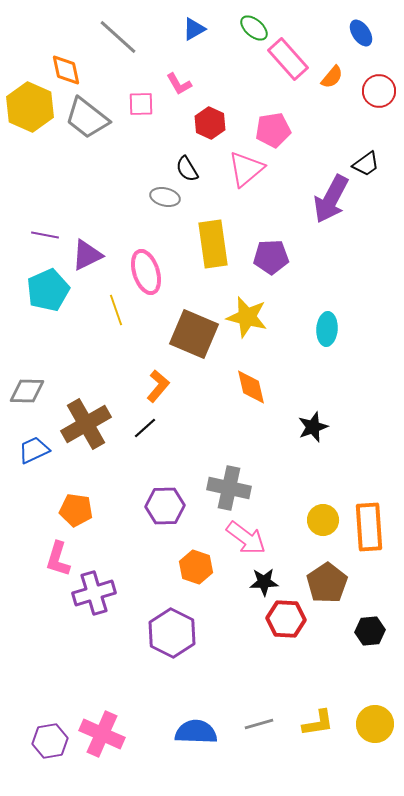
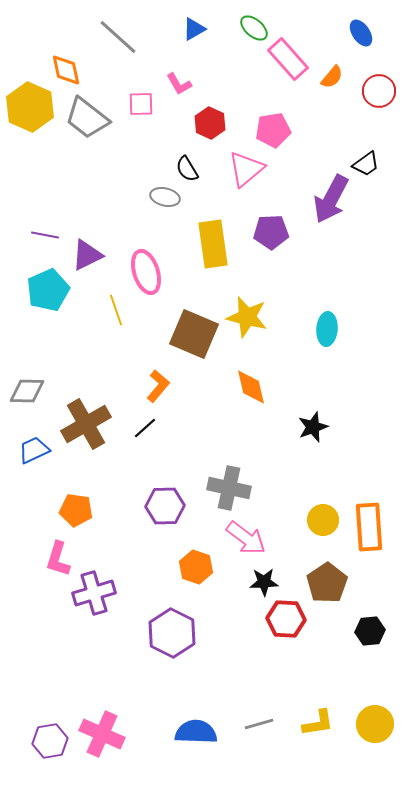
purple pentagon at (271, 257): moved 25 px up
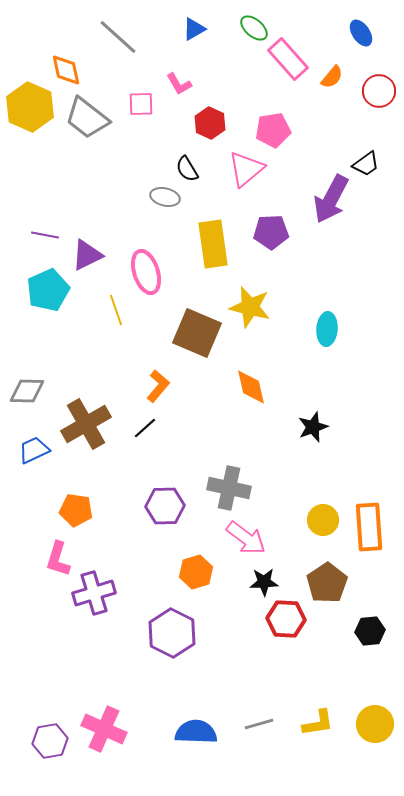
yellow star at (247, 317): moved 3 px right, 10 px up
brown square at (194, 334): moved 3 px right, 1 px up
orange hexagon at (196, 567): moved 5 px down; rotated 24 degrees clockwise
pink cross at (102, 734): moved 2 px right, 5 px up
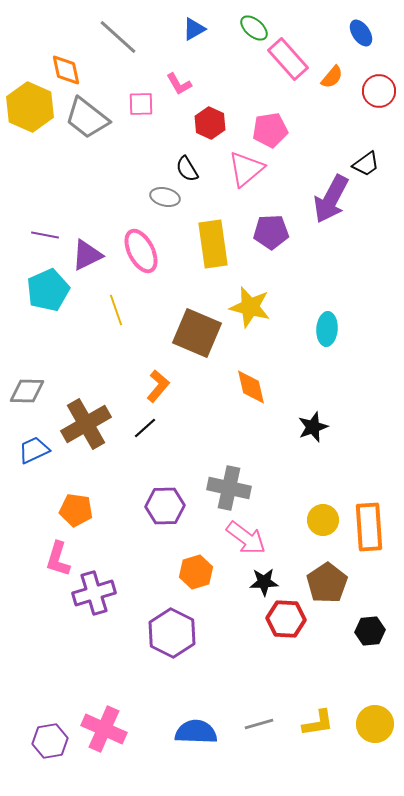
pink pentagon at (273, 130): moved 3 px left
pink ellipse at (146, 272): moved 5 px left, 21 px up; rotated 9 degrees counterclockwise
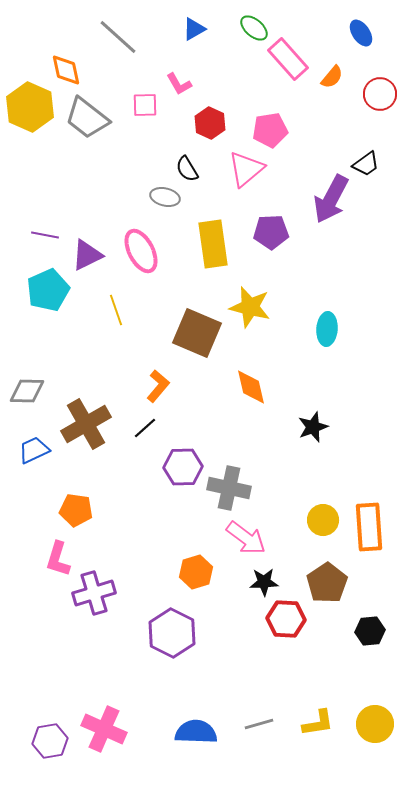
red circle at (379, 91): moved 1 px right, 3 px down
pink square at (141, 104): moved 4 px right, 1 px down
purple hexagon at (165, 506): moved 18 px right, 39 px up
